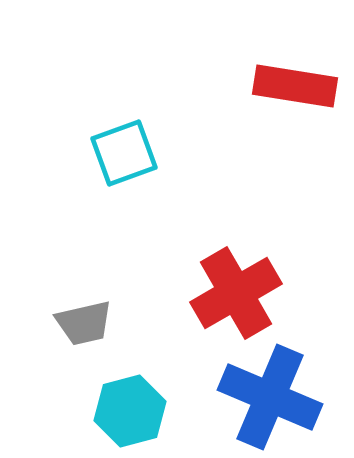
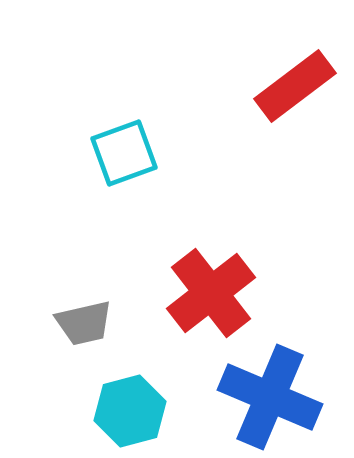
red rectangle: rotated 46 degrees counterclockwise
red cross: moved 25 px left; rotated 8 degrees counterclockwise
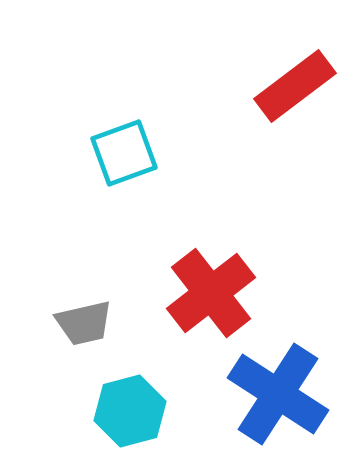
blue cross: moved 8 px right, 3 px up; rotated 10 degrees clockwise
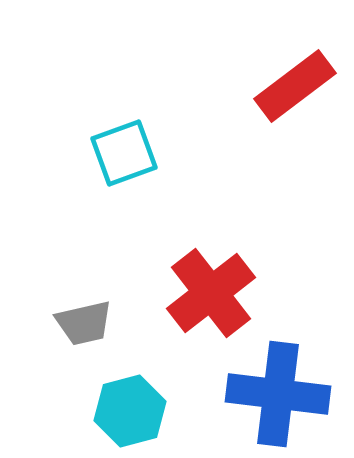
blue cross: rotated 26 degrees counterclockwise
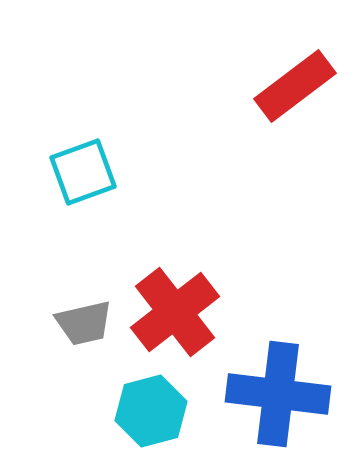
cyan square: moved 41 px left, 19 px down
red cross: moved 36 px left, 19 px down
cyan hexagon: moved 21 px right
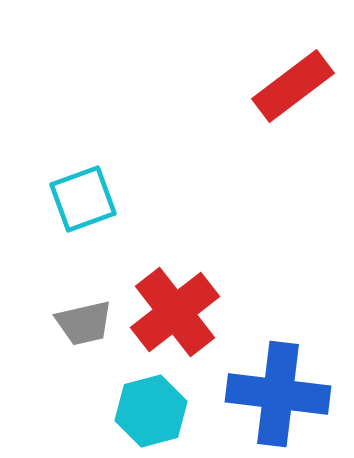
red rectangle: moved 2 px left
cyan square: moved 27 px down
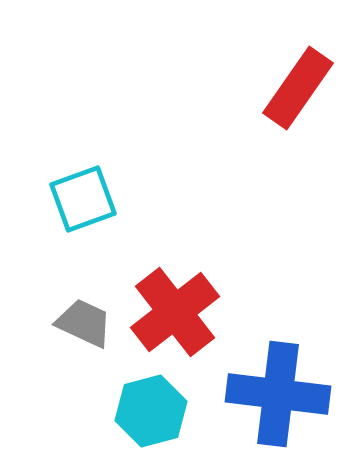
red rectangle: moved 5 px right, 2 px down; rotated 18 degrees counterclockwise
gray trapezoid: rotated 142 degrees counterclockwise
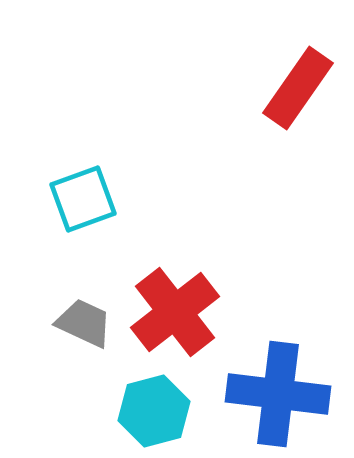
cyan hexagon: moved 3 px right
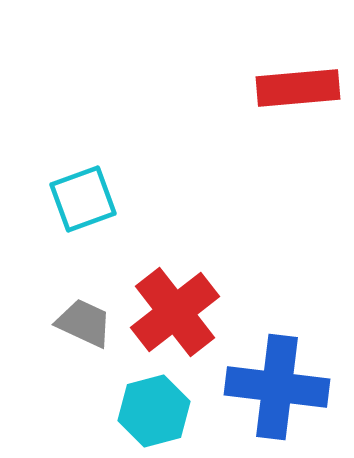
red rectangle: rotated 50 degrees clockwise
blue cross: moved 1 px left, 7 px up
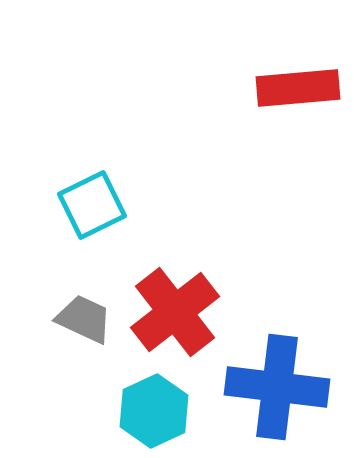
cyan square: moved 9 px right, 6 px down; rotated 6 degrees counterclockwise
gray trapezoid: moved 4 px up
cyan hexagon: rotated 10 degrees counterclockwise
